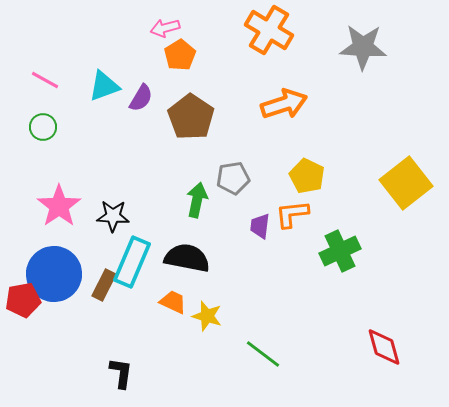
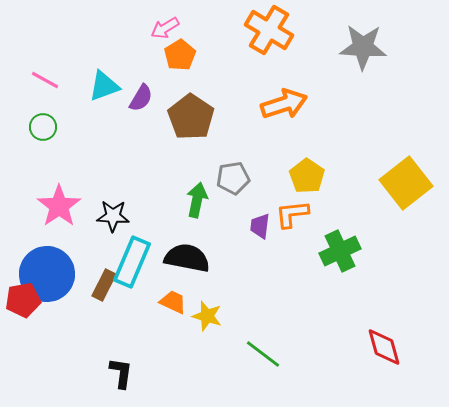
pink arrow: rotated 16 degrees counterclockwise
yellow pentagon: rotated 8 degrees clockwise
blue circle: moved 7 px left
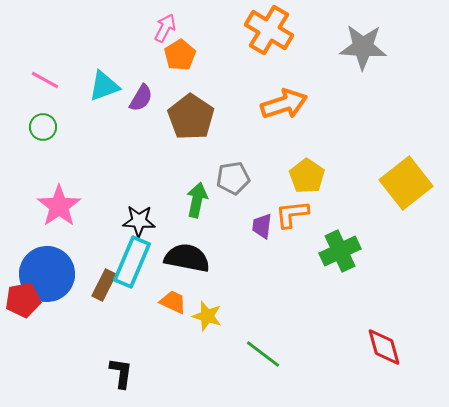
pink arrow: rotated 148 degrees clockwise
black star: moved 26 px right, 5 px down
purple trapezoid: moved 2 px right
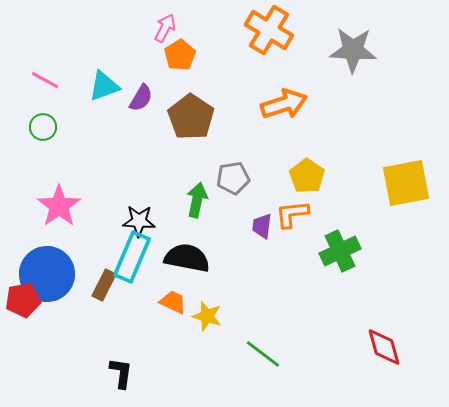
gray star: moved 10 px left, 3 px down
yellow square: rotated 27 degrees clockwise
cyan rectangle: moved 5 px up
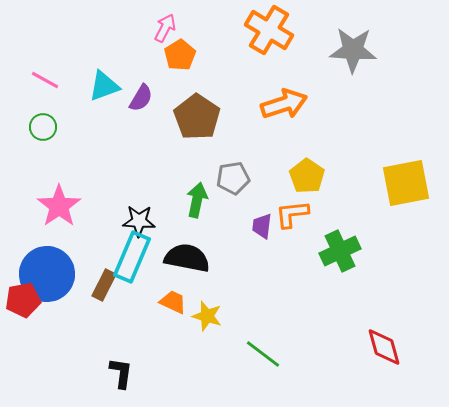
brown pentagon: moved 6 px right
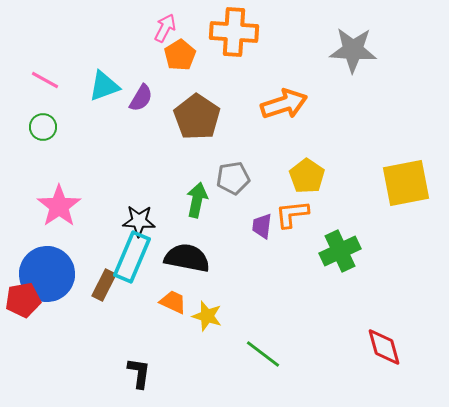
orange cross: moved 35 px left, 2 px down; rotated 27 degrees counterclockwise
black L-shape: moved 18 px right
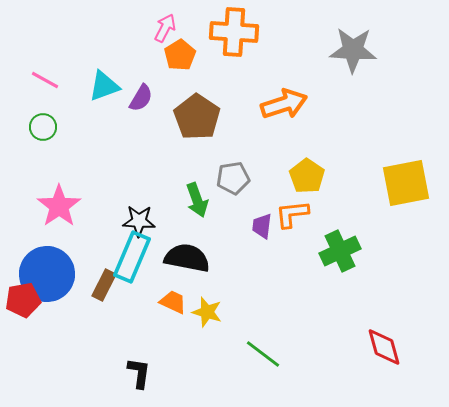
green arrow: rotated 148 degrees clockwise
yellow star: moved 4 px up
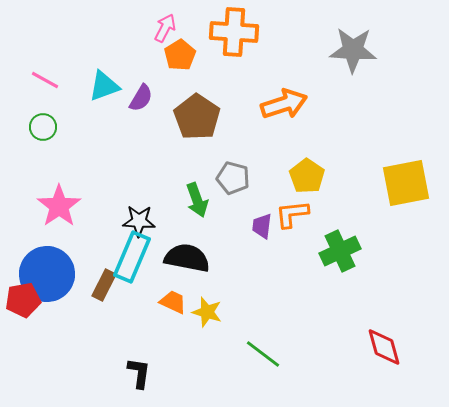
gray pentagon: rotated 24 degrees clockwise
